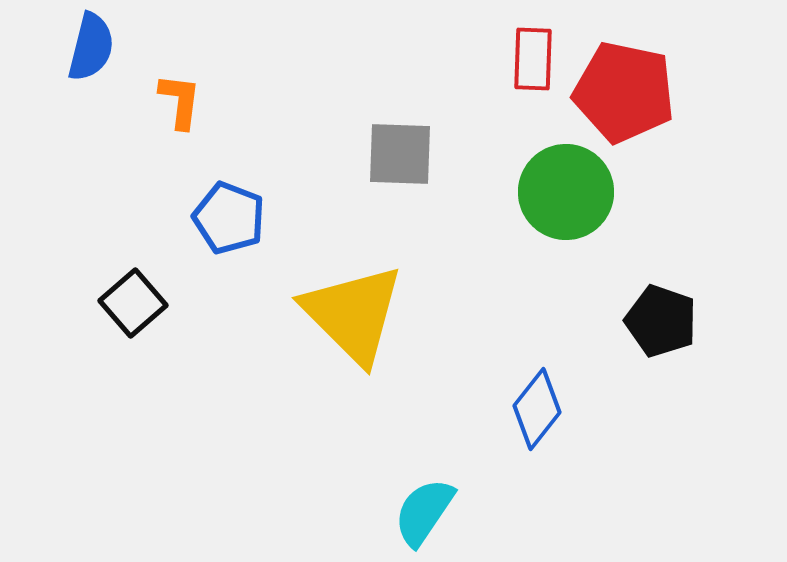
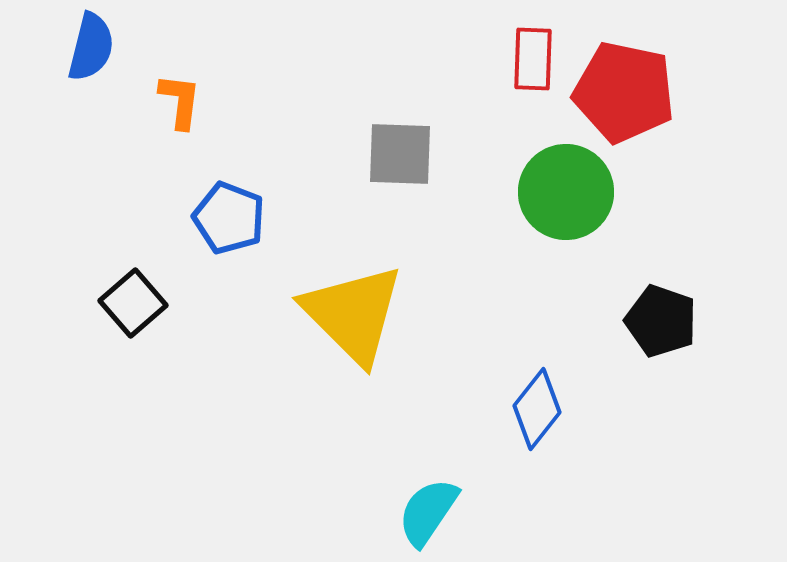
cyan semicircle: moved 4 px right
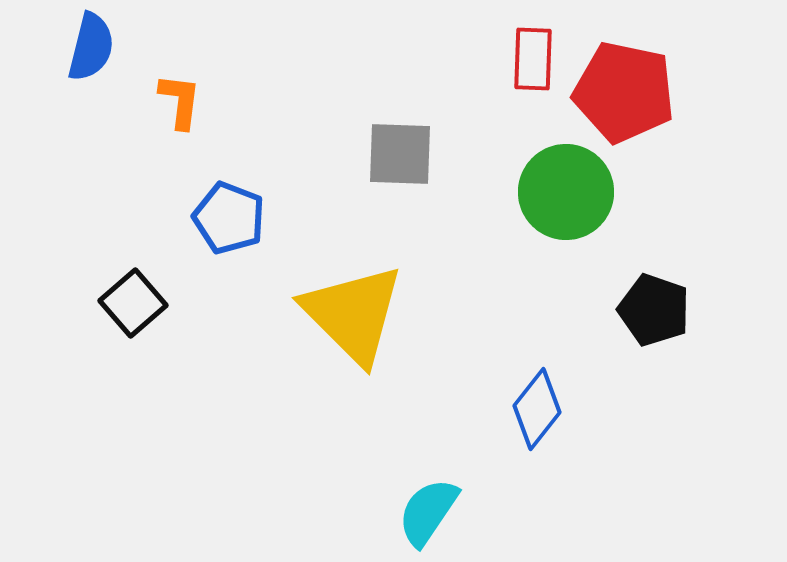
black pentagon: moved 7 px left, 11 px up
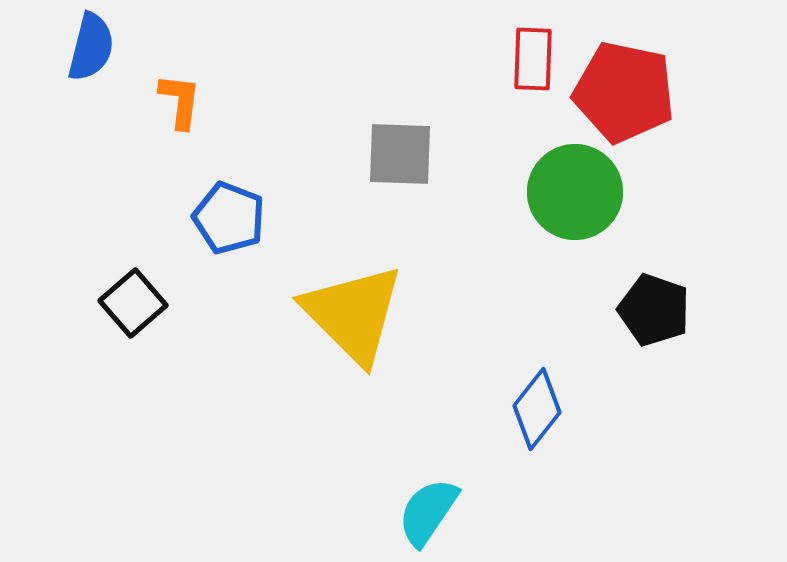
green circle: moved 9 px right
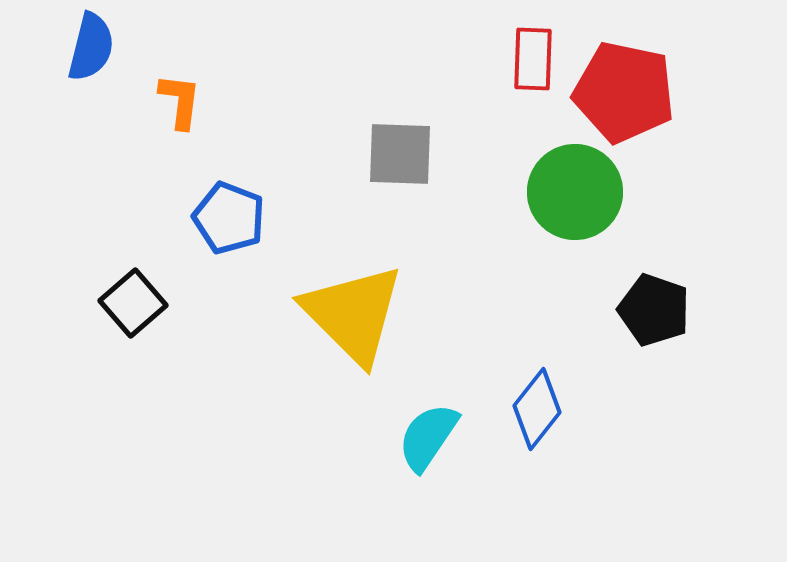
cyan semicircle: moved 75 px up
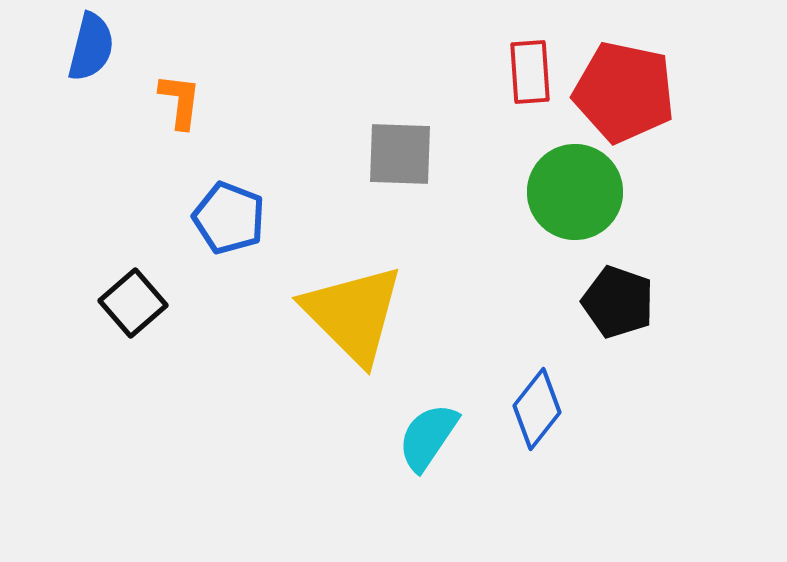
red rectangle: moved 3 px left, 13 px down; rotated 6 degrees counterclockwise
black pentagon: moved 36 px left, 8 px up
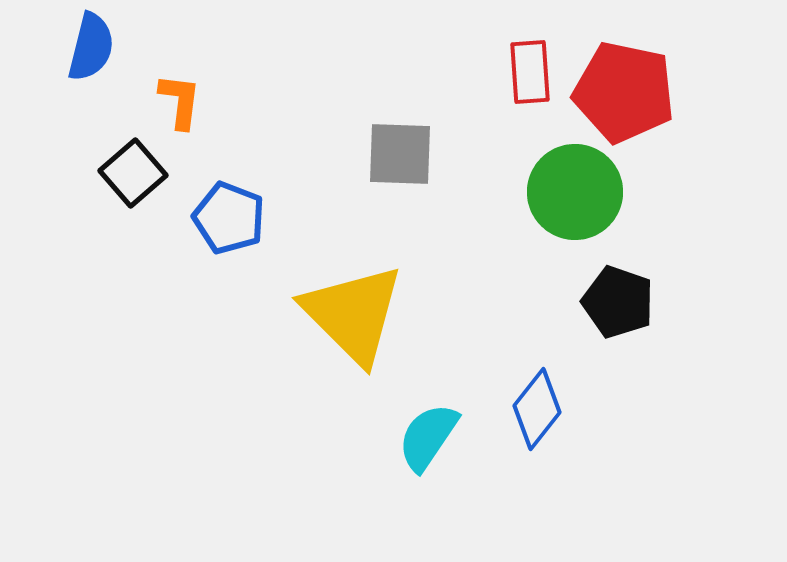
black square: moved 130 px up
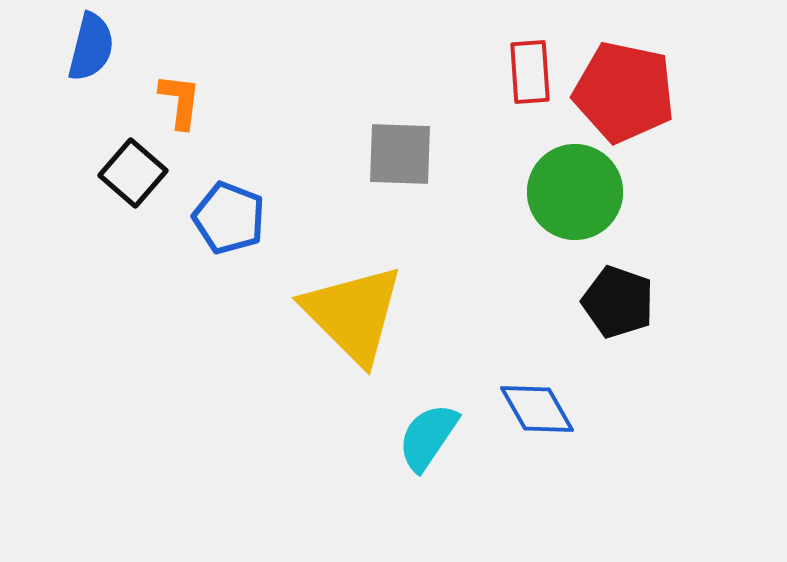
black square: rotated 8 degrees counterclockwise
blue diamond: rotated 68 degrees counterclockwise
